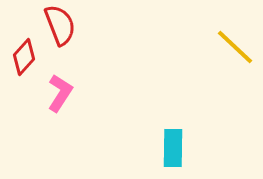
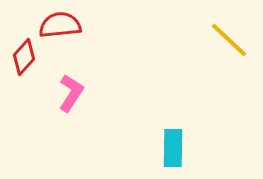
red semicircle: rotated 75 degrees counterclockwise
yellow line: moved 6 px left, 7 px up
pink L-shape: moved 11 px right
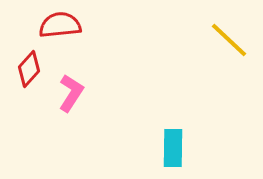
red diamond: moved 5 px right, 12 px down
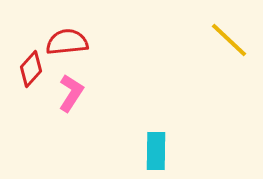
red semicircle: moved 7 px right, 17 px down
red diamond: moved 2 px right
cyan rectangle: moved 17 px left, 3 px down
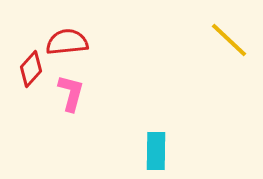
pink L-shape: rotated 18 degrees counterclockwise
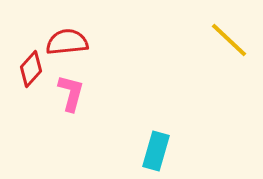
cyan rectangle: rotated 15 degrees clockwise
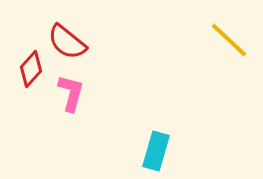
red semicircle: rotated 135 degrees counterclockwise
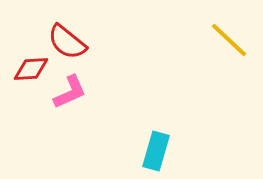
red diamond: rotated 45 degrees clockwise
pink L-shape: moved 1 px left, 1 px up; rotated 51 degrees clockwise
